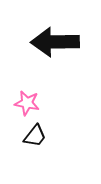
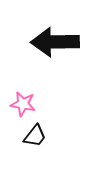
pink star: moved 4 px left, 1 px down
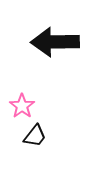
pink star: moved 1 px left, 2 px down; rotated 25 degrees clockwise
